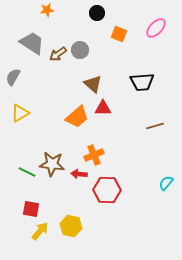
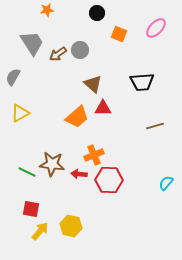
gray trapezoid: rotated 24 degrees clockwise
red hexagon: moved 2 px right, 10 px up
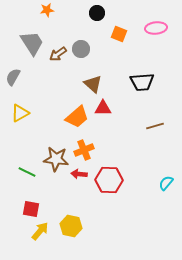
pink ellipse: rotated 40 degrees clockwise
gray circle: moved 1 px right, 1 px up
orange cross: moved 10 px left, 5 px up
brown star: moved 4 px right, 5 px up
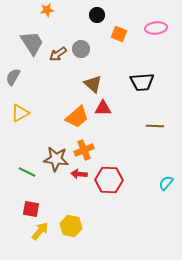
black circle: moved 2 px down
brown line: rotated 18 degrees clockwise
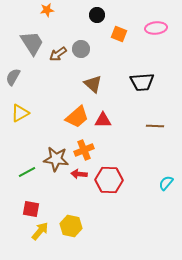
red triangle: moved 12 px down
green line: rotated 54 degrees counterclockwise
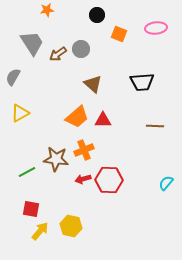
red arrow: moved 4 px right, 5 px down; rotated 21 degrees counterclockwise
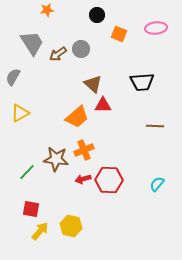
red triangle: moved 15 px up
green line: rotated 18 degrees counterclockwise
cyan semicircle: moved 9 px left, 1 px down
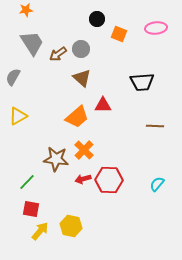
orange star: moved 21 px left
black circle: moved 4 px down
brown triangle: moved 11 px left, 6 px up
yellow triangle: moved 2 px left, 3 px down
orange cross: rotated 24 degrees counterclockwise
green line: moved 10 px down
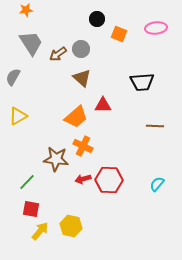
gray trapezoid: moved 1 px left
orange trapezoid: moved 1 px left
orange cross: moved 1 px left, 4 px up; rotated 18 degrees counterclockwise
